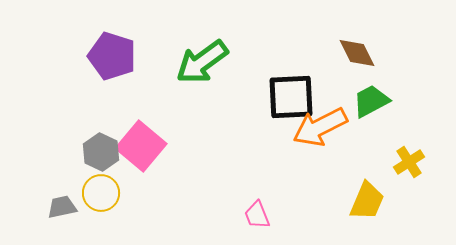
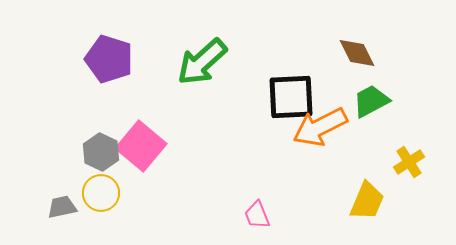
purple pentagon: moved 3 px left, 3 px down
green arrow: rotated 6 degrees counterclockwise
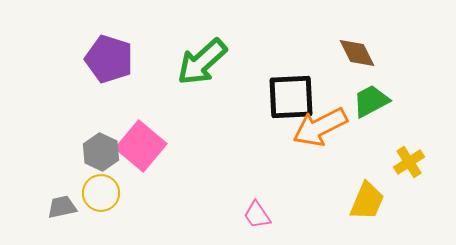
pink trapezoid: rotated 12 degrees counterclockwise
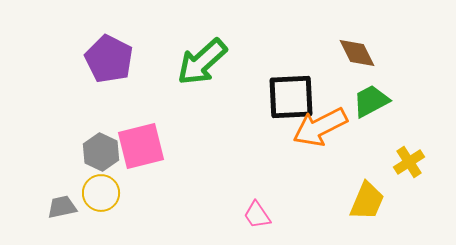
purple pentagon: rotated 9 degrees clockwise
pink square: rotated 36 degrees clockwise
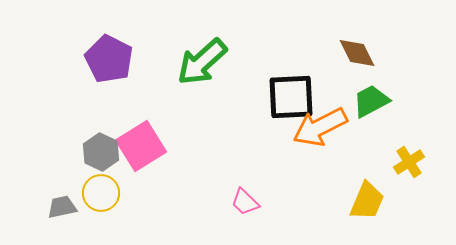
pink square: rotated 18 degrees counterclockwise
pink trapezoid: moved 12 px left, 13 px up; rotated 12 degrees counterclockwise
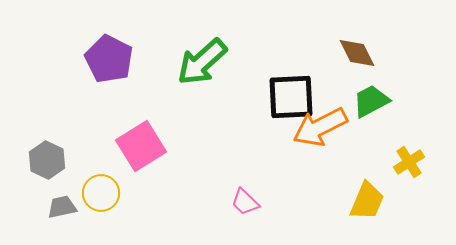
gray hexagon: moved 54 px left, 8 px down
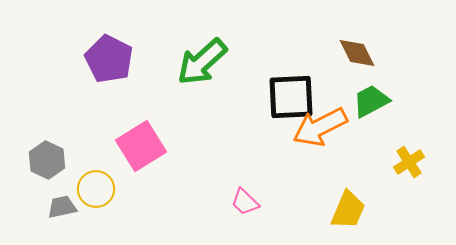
yellow circle: moved 5 px left, 4 px up
yellow trapezoid: moved 19 px left, 9 px down
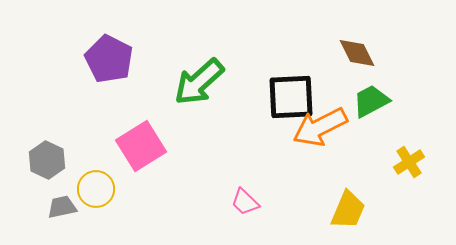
green arrow: moved 3 px left, 20 px down
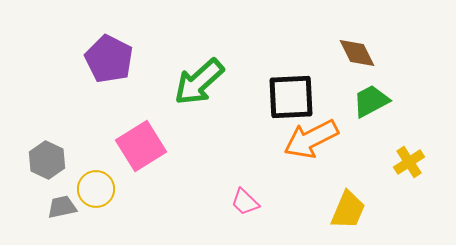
orange arrow: moved 9 px left, 12 px down
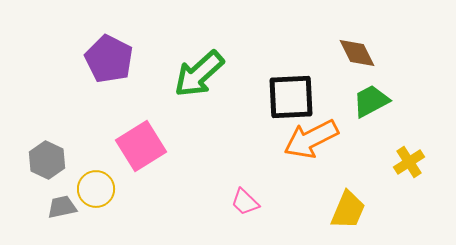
green arrow: moved 8 px up
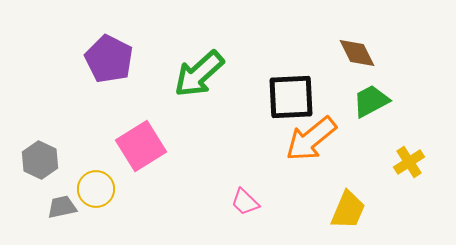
orange arrow: rotated 12 degrees counterclockwise
gray hexagon: moved 7 px left
